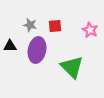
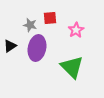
red square: moved 5 px left, 8 px up
pink star: moved 14 px left; rotated 14 degrees clockwise
black triangle: rotated 32 degrees counterclockwise
purple ellipse: moved 2 px up
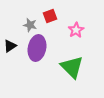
red square: moved 2 px up; rotated 16 degrees counterclockwise
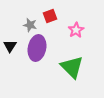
black triangle: rotated 24 degrees counterclockwise
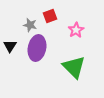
green triangle: moved 2 px right
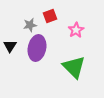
gray star: rotated 24 degrees counterclockwise
